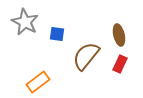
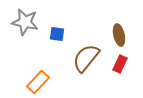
gray star: rotated 16 degrees counterclockwise
brown semicircle: moved 2 px down
orange rectangle: rotated 10 degrees counterclockwise
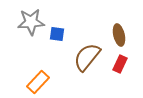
gray star: moved 6 px right; rotated 16 degrees counterclockwise
brown semicircle: moved 1 px right, 1 px up
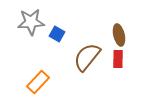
blue square: rotated 21 degrees clockwise
red rectangle: moved 2 px left, 5 px up; rotated 24 degrees counterclockwise
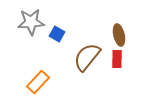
red rectangle: moved 1 px left
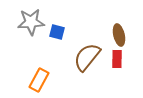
blue square: moved 2 px up; rotated 14 degrees counterclockwise
orange rectangle: moved 1 px right, 2 px up; rotated 15 degrees counterclockwise
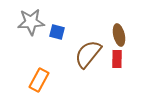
brown semicircle: moved 1 px right, 3 px up
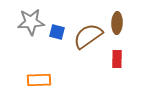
brown ellipse: moved 2 px left, 12 px up; rotated 15 degrees clockwise
brown semicircle: moved 18 px up; rotated 16 degrees clockwise
orange rectangle: rotated 60 degrees clockwise
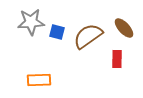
brown ellipse: moved 7 px right, 5 px down; rotated 45 degrees counterclockwise
